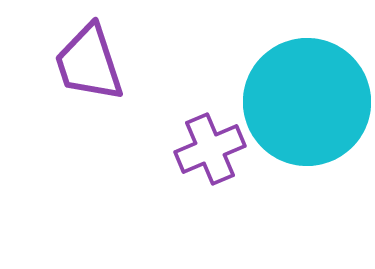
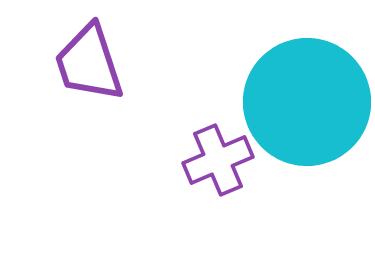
purple cross: moved 8 px right, 11 px down
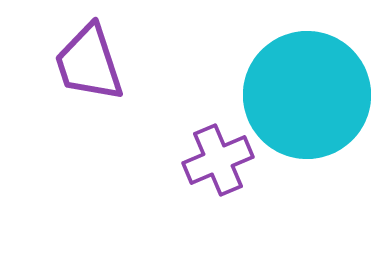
cyan circle: moved 7 px up
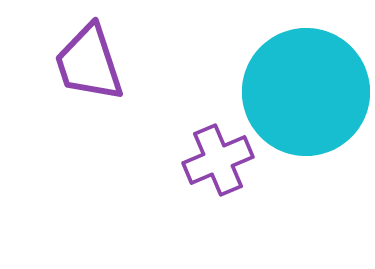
cyan circle: moved 1 px left, 3 px up
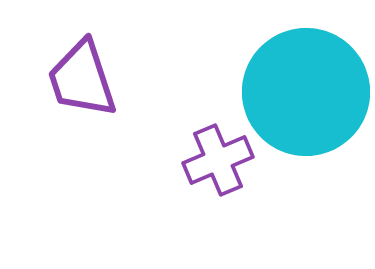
purple trapezoid: moved 7 px left, 16 px down
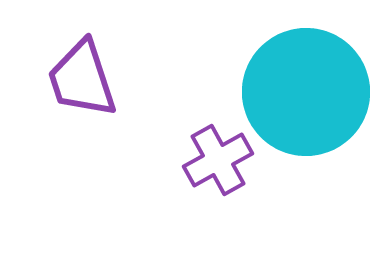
purple cross: rotated 6 degrees counterclockwise
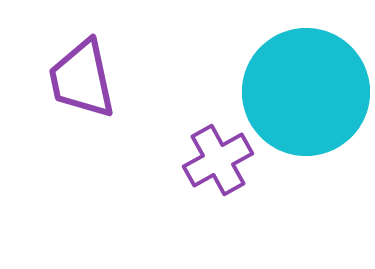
purple trapezoid: rotated 6 degrees clockwise
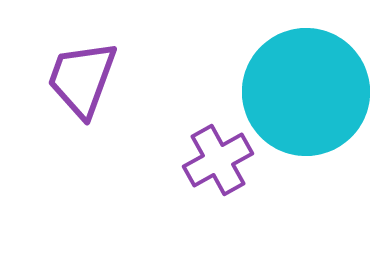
purple trapezoid: rotated 32 degrees clockwise
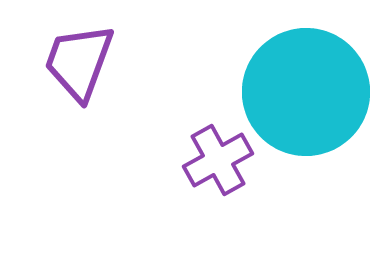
purple trapezoid: moved 3 px left, 17 px up
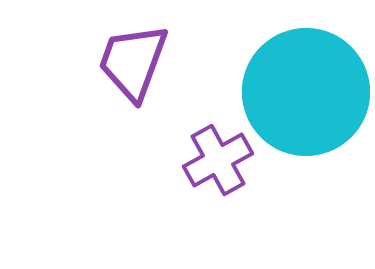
purple trapezoid: moved 54 px right
